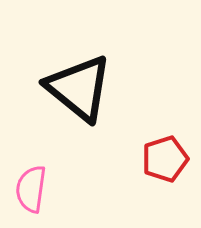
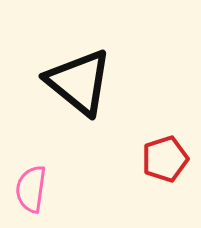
black triangle: moved 6 px up
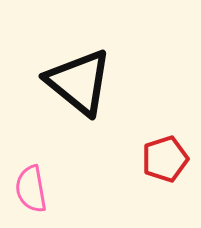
pink semicircle: rotated 18 degrees counterclockwise
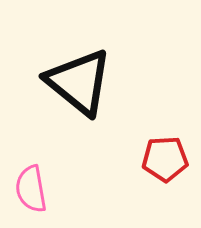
red pentagon: rotated 15 degrees clockwise
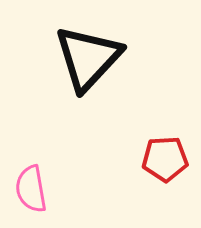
black triangle: moved 9 px right, 24 px up; rotated 34 degrees clockwise
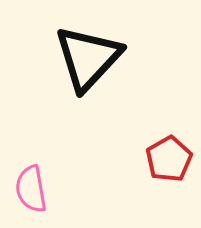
red pentagon: moved 4 px right; rotated 27 degrees counterclockwise
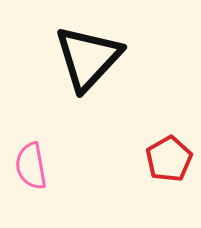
pink semicircle: moved 23 px up
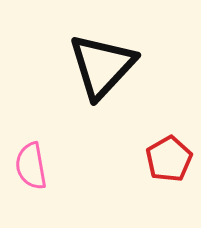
black triangle: moved 14 px right, 8 px down
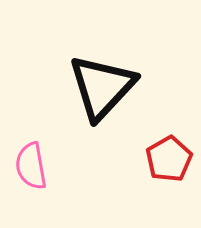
black triangle: moved 21 px down
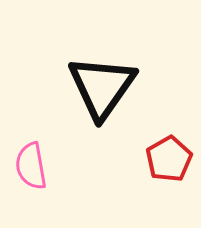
black triangle: rotated 8 degrees counterclockwise
